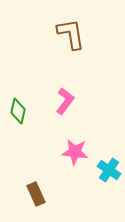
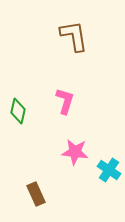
brown L-shape: moved 3 px right, 2 px down
pink L-shape: rotated 20 degrees counterclockwise
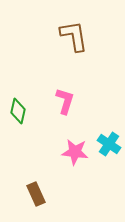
cyan cross: moved 26 px up
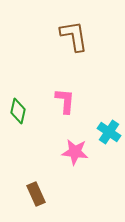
pink L-shape: rotated 12 degrees counterclockwise
cyan cross: moved 12 px up
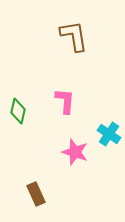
cyan cross: moved 2 px down
pink star: rotated 12 degrees clockwise
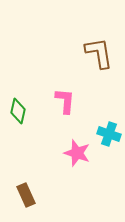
brown L-shape: moved 25 px right, 17 px down
cyan cross: rotated 15 degrees counterclockwise
pink star: moved 2 px right, 1 px down
brown rectangle: moved 10 px left, 1 px down
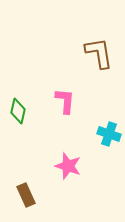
pink star: moved 9 px left, 13 px down
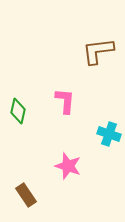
brown L-shape: moved 1 px left, 2 px up; rotated 88 degrees counterclockwise
brown rectangle: rotated 10 degrees counterclockwise
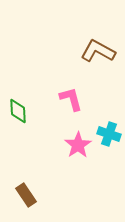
brown L-shape: rotated 36 degrees clockwise
pink L-shape: moved 6 px right, 2 px up; rotated 20 degrees counterclockwise
green diamond: rotated 15 degrees counterclockwise
pink star: moved 10 px right, 21 px up; rotated 20 degrees clockwise
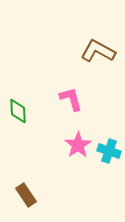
cyan cross: moved 17 px down
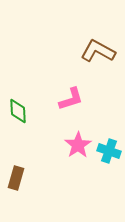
pink L-shape: rotated 88 degrees clockwise
brown rectangle: moved 10 px left, 17 px up; rotated 50 degrees clockwise
